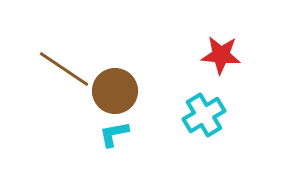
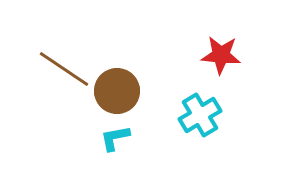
brown circle: moved 2 px right
cyan cross: moved 4 px left
cyan L-shape: moved 1 px right, 4 px down
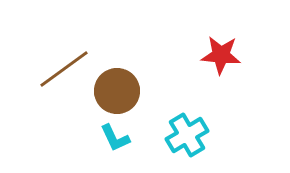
brown line: rotated 70 degrees counterclockwise
cyan cross: moved 13 px left, 20 px down
cyan L-shape: rotated 104 degrees counterclockwise
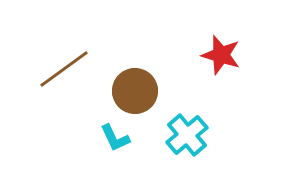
red star: rotated 12 degrees clockwise
brown circle: moved 18 px right
cyan cross: rotated 9 degrees counterclockwise
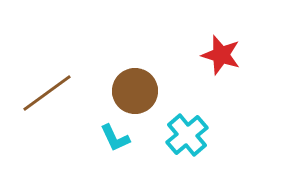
brown line: moved 17 px left, 24 px down
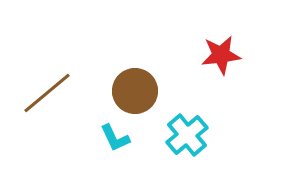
red star: rotated 24 degrees counterclockwise
brown line: rotated 4 degrees counterclockwise
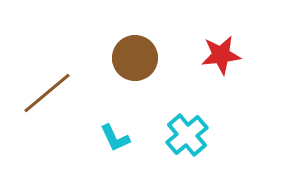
brown circle: moved 33 px up
